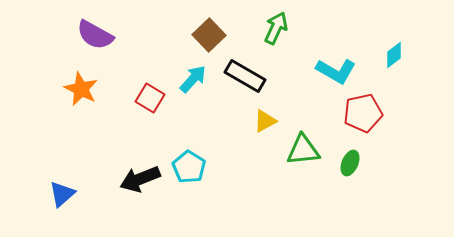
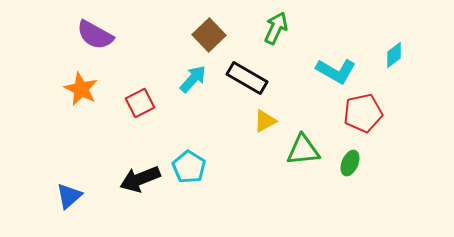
black rectangle: moved 2 px right, 2 px down
red square: moved 10 px left, 5 px down; rotated 32 degrees clockwise
blue triangle: moved 7 px right, 2 px down
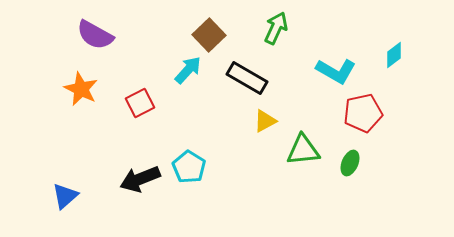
cyan arrow: moved 5 px left, 9 px up
blue triangle: moved 4 px left
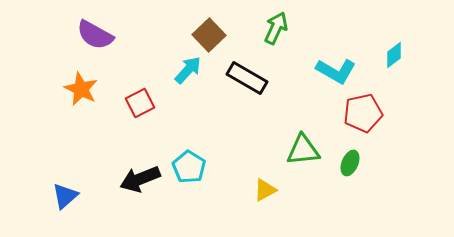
yellow triangle: moved 69 px down
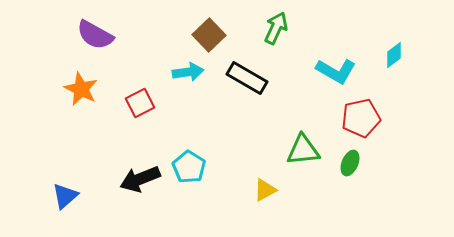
cyan arrow: moved 2 px down; rotated 40 degrees clockwise
red pentagon: moved 2 px left, 5 px down
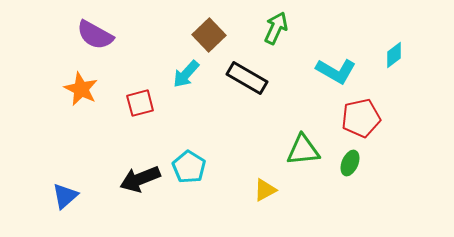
cyan arrow: moved 2 px left, 2 px down; rotated 140 degrees clockwise
red square: rotated 12 degrees clockwise
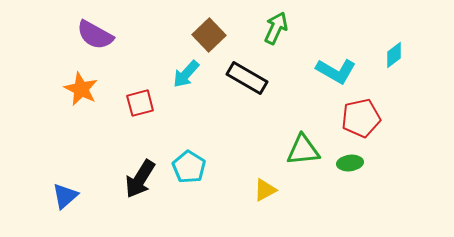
green ellipse: rotated 60 degrees clockwise
black arrow: rotated 36 degrees counterclockwise
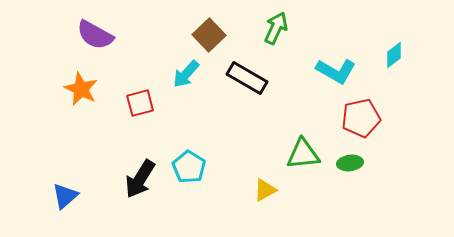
green triangle: moved 4 px down
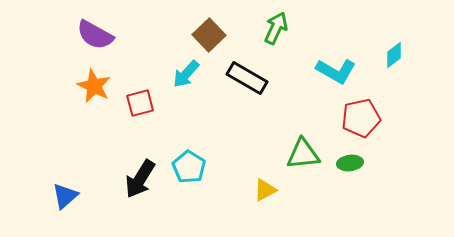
orange star: moved 13 px right, 3 px up
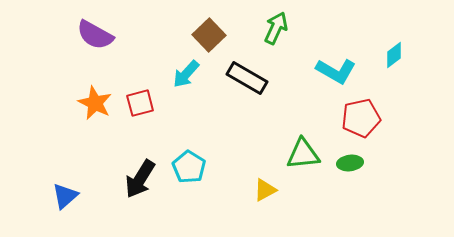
orange star: moved 1 px right, 17 px down
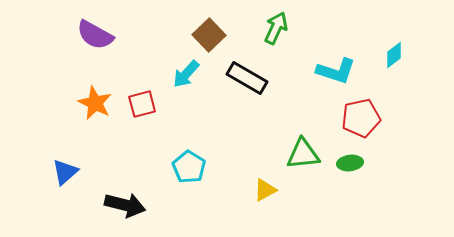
cyan L-shape: rotated 12 degrees counterclockwise
red square: moved 2 px right, 1 px down
black arrow: moved 15 px left, 26 px down; rotated 108 degrees counterclockwise
blue triangle: moved 24 px up
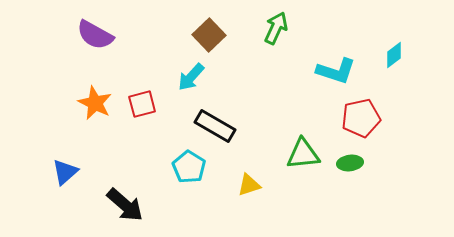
cyan arrow: moved 5 px right, 3 px down
black rectangle: moved 32 px left, 48 px down
yellow triangle: moved 16 px left, 5 px up; rotated 10 degrees clockwise
black arrow: rotated 27 degrees clockwise
